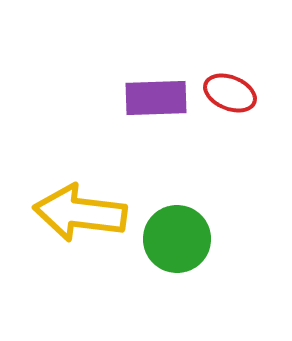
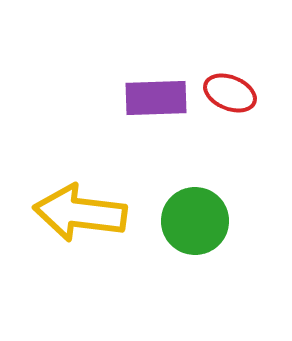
green circle: moved 18 px right, 18 px up
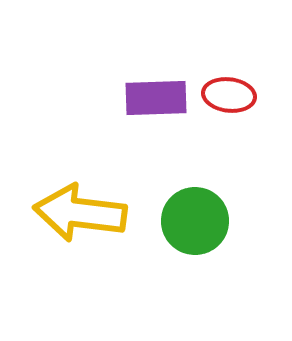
red ellipse: moved 1 px left, 2 px down; rotated 15 degrees counterclockwise
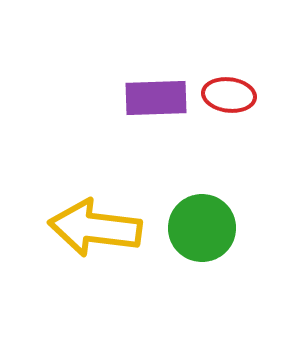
yellow arrow: moved 15 px right, 15 px down
green circle: moved 7 px right, 7 px down
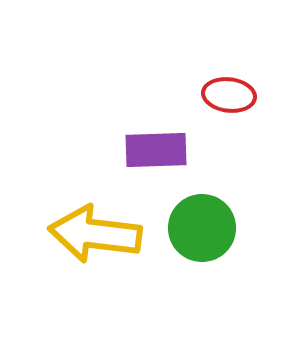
purple rectangle: moved 52 px down
yellow arrow: moved 6 px down
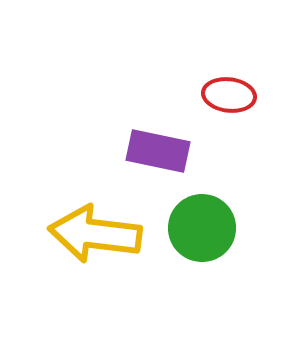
purple rectangle: moved 2 px right, 1 px down; rotated 14 degrees clockwise
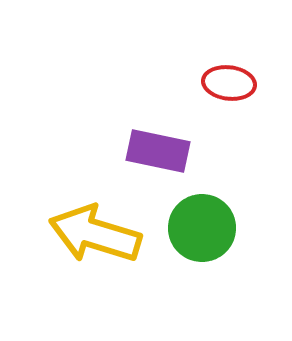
red ellipse: moved 12 px up
yellow arrow: rotated 10 degrees clockwise
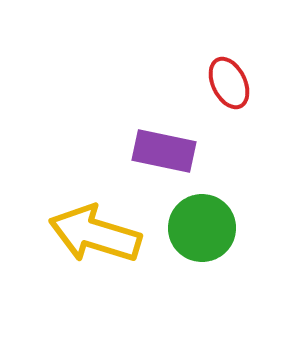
red ellipse: rotated 57 degrees clockwise
purple rectangle: moved 6 px right
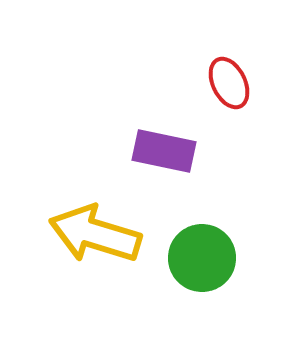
green circle: moved 30 px down
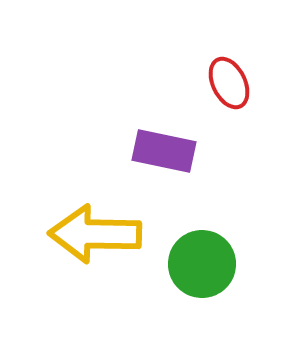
yellow arrow: rotated 16 degrees counterclockwise
green circle: moved 6 px down
